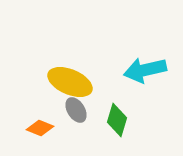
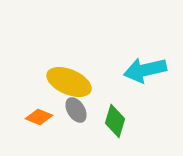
yellow ellipse: moved 1 px left
green diamond: moved 2 px left, 1 px down
orange diamond: moved 1 px left, 11 px up
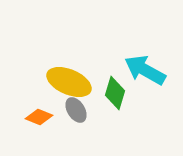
cyan arrow: rotated 42 degrees clockwise
green diamond: moved 28 px up
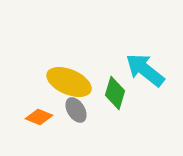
cyan arrow: rotated 9 degrees clockwise
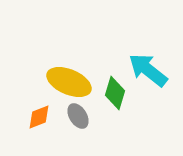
cyan arrow: moved 3 px right
gray ellipse: moved 2 px right, 6 px down
orange diamond: rotated 44 degrees counterclockwise
